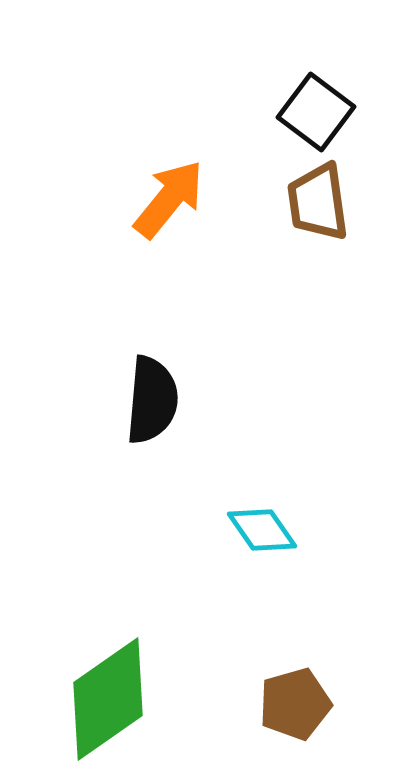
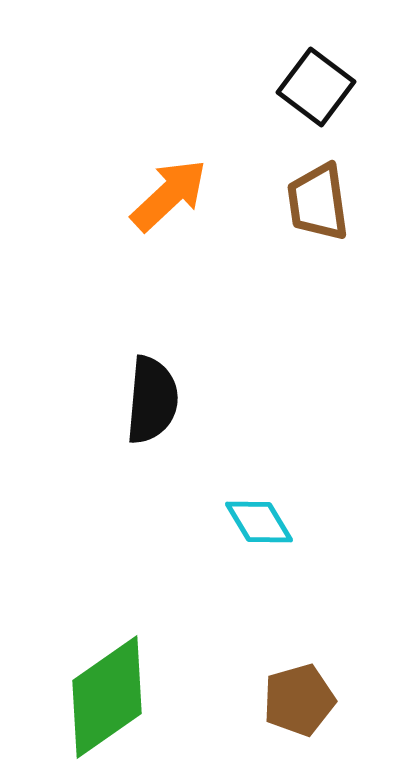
black square: moved 25 px up
orange arrow: moved 4 px up; rotated 8 degrees clockwise
cyan diamond: moved 3 px left, 8 px up; rotated 4 degrees clockwise
green diamond: moved 1 px left, 2 px up
brown pentagon: moved 4 px right, 4 px up
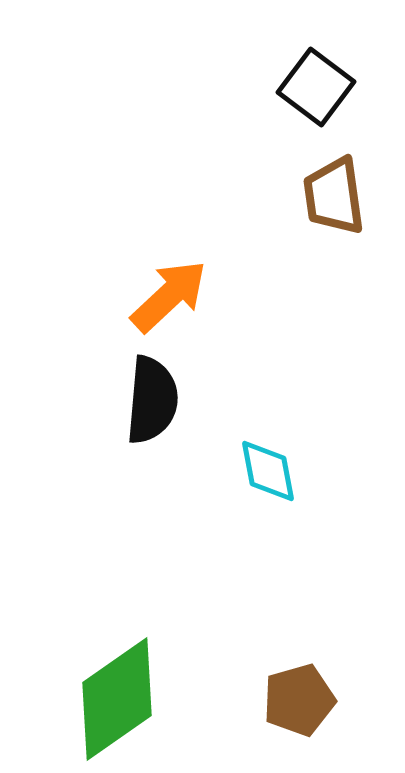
orange arrow: moved 101 px down
brown trapezoid: moved 16 px right, 6 px up
cyan diamond: moved 9 px right, 51 px up; rotated 20 degrees clockwise
green diamond: moved 10 px right, 2 px down
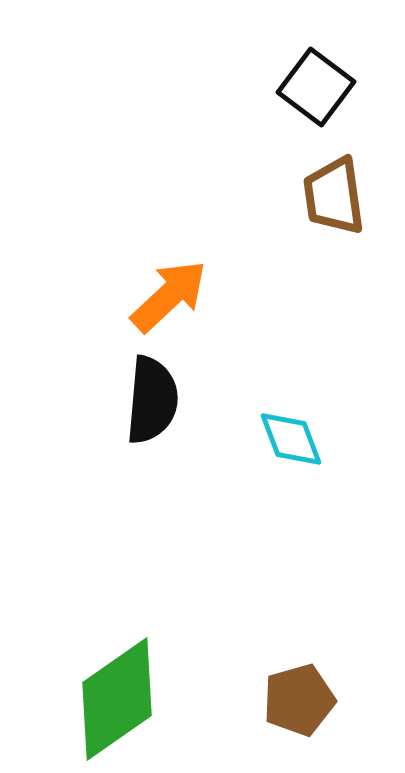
cyan diamond: moved 23 px right, 32 px up; rotated 10 degrees counterclockwise
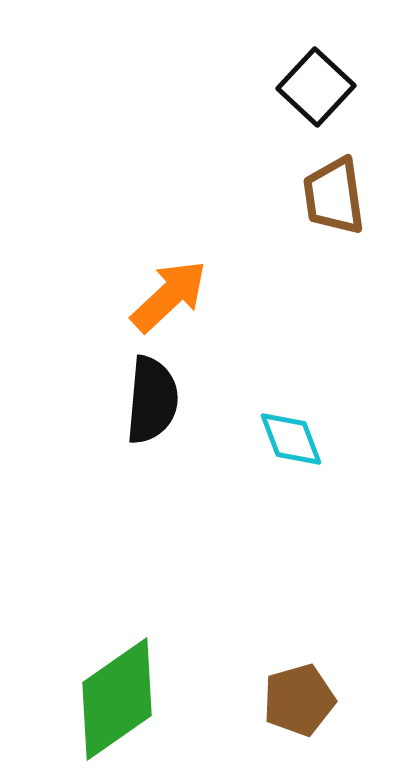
black square: rotated 6 degrees clockwise
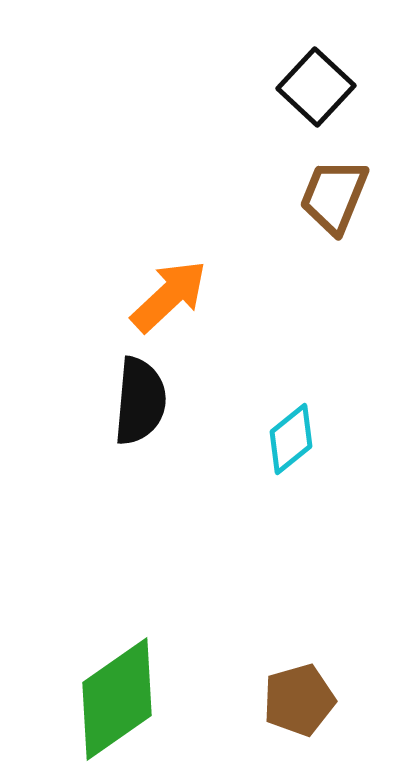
brown trapezoid: rotated 30 degrees clockwise
black semicircle: moved 12 px left, 1 px down
cyan diamond: rotated 72 degrees clockwise
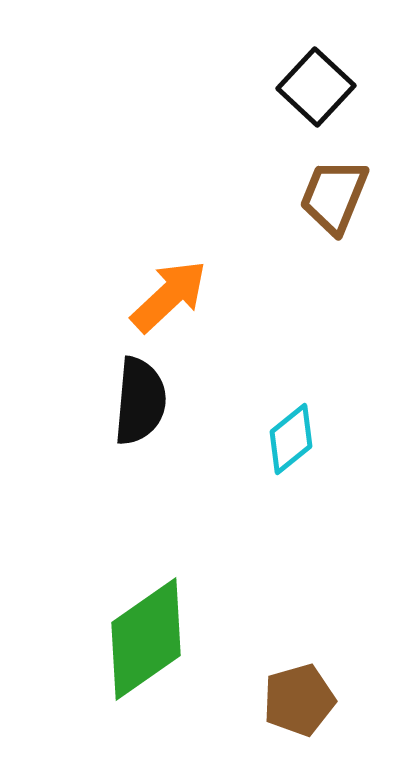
green diamond: moved 29 px right, 60 px up
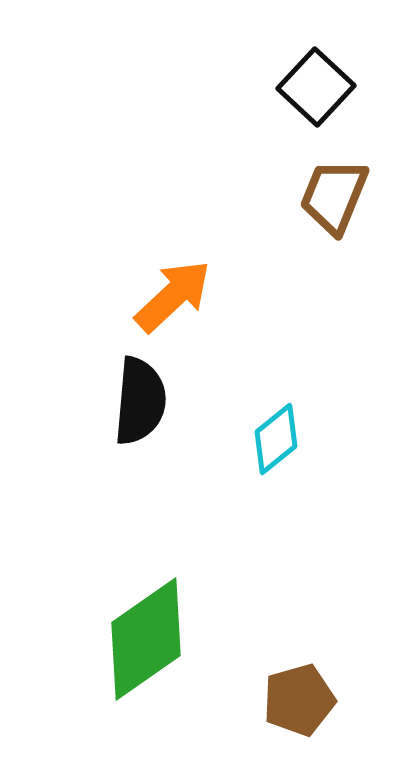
orange arrow: moved 4 px right
cyan diamond: moved 15 px left
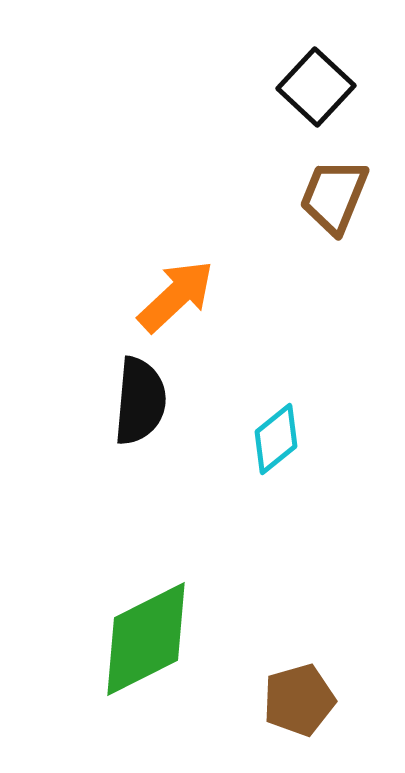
orange arrow: moved 3 px right
green diamond: rotated 8 degrees clockwise
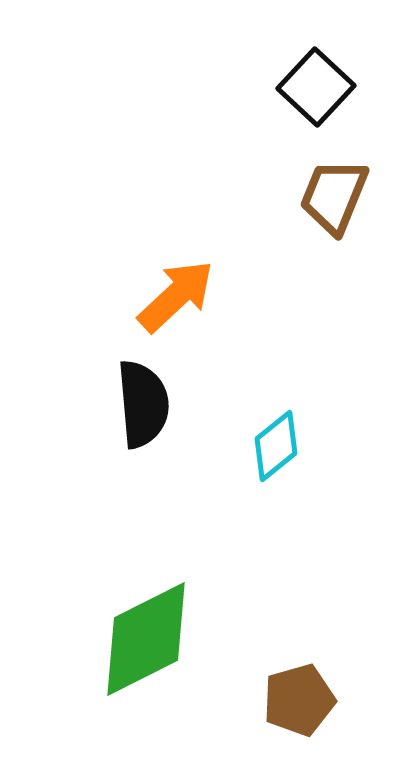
black semicircle: moved 3 px right, 3 px down; rotated 10 degrees counterclockwise
cyan diamond: moved 7 px down
